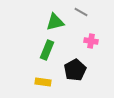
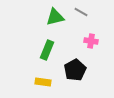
green triangle: moved 5 px up
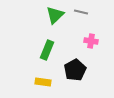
gray line: rotated 16 degrees counterclockwise
green triangle: moved 2 px up; rotated 30 degrees counterclockwise
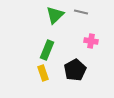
yellow rectangle: moved 9 px up; rotated 63 degrees clockwise
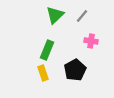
gray line: moved 1 px right, 4 px down; rotated 64 degrees counterclockwise
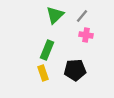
pink cross: moved 5 px left, 6 px up
black pentagon: rotated 25 degrees clockwise
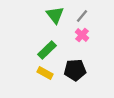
green triangle: rotated 24 degrees counterclockwise
pink cross: moved 4 px left; rotated 32 degrees clockwise
green rectangle: rotated 24 degrees clockwise
yellow rectangle: moved 2 px right; rotated 42 degrees counterclockwise
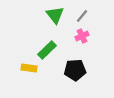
pink cross: moved 1 px down; rotated 24 degrees clockwise
yellow rectangle: moved 16 px left, 5 px up; rotated 21 degrees counterclockwise
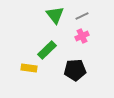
gray line: rotated 24 degrees clockwise
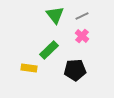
pink cross: rotated 24 degrees counterclockwise
green rectangle: moved 2 px right
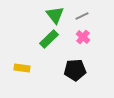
pink cross: moved 1 px right, 1 px down
green rectangle: moved 11 px up
yellow rectangle: moved 7 px left
